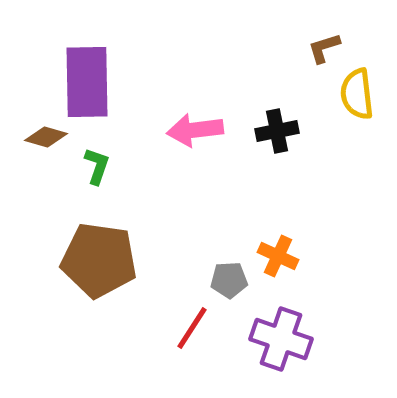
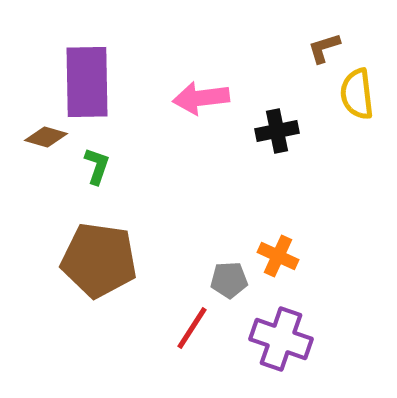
pink arrow: moved 6 px right, 32 px up
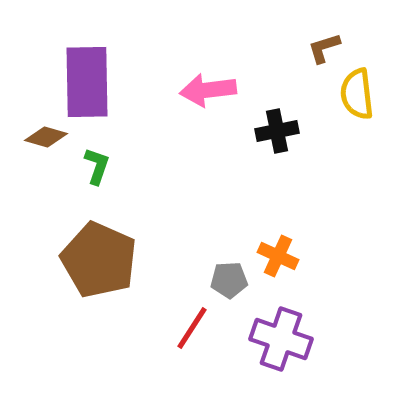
pink arrow: moved 7 px right, 8 px up
brown pentagon: rotated 16 degrees clockwise
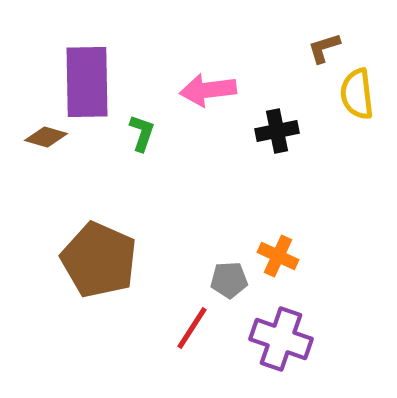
green L-shape: moved 45 px right, 33 px up
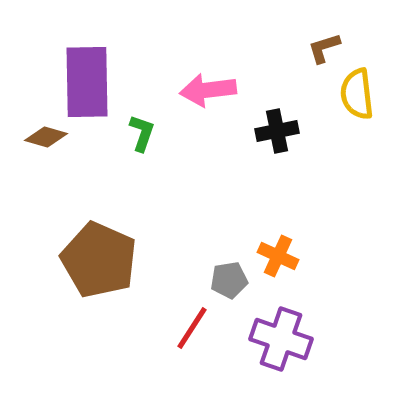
gray pentagon: rotated 6 degrees counterclockwise
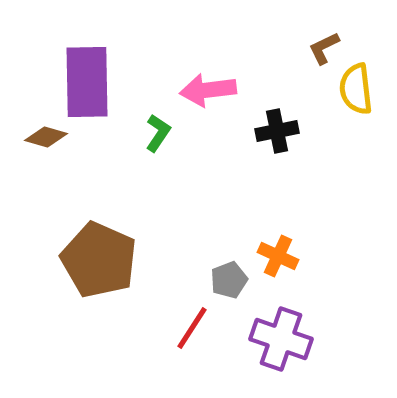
brown L-shape: rotated 9 degrees counterclockwise
yellow semicircle: moved 1 px left, 5 px up
green L-shape: moved 16 px right; rotated 15 degrees clockwise
gray pentagon: rotated 12 degrees counterclockwise
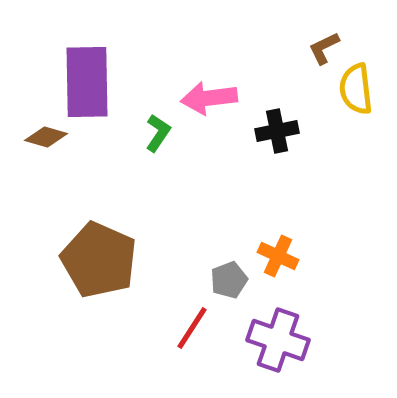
pink arrow: moved 1 px right, 8 px down
purple cross: moved 3 px left, 1 px down
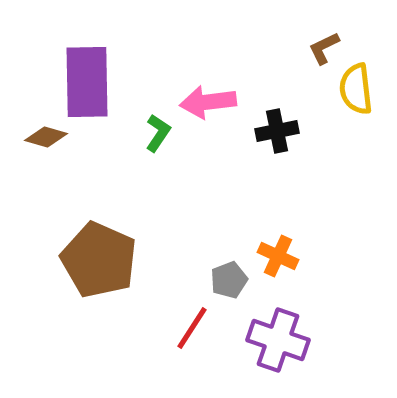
pink arrow: moved 1 px left, 4 px down
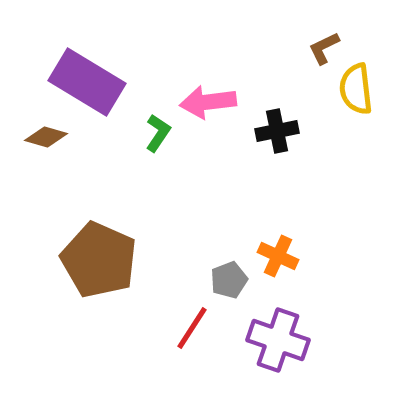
purple rectangle: rotated 58 degrees counterclockwise
